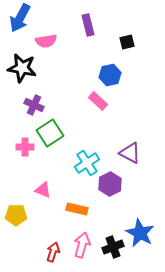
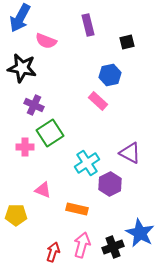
pink semicircle: rotated 30 degrees clockwise
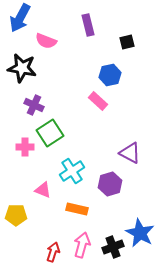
cyan cross: moved 15 px left, 8 px down
purple hexagon: rotated 10 degrees clockwise
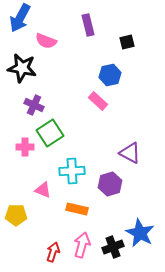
cyan cross: rotated 30 degrees clockwise
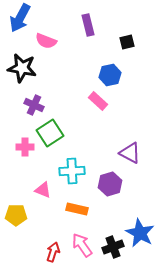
pink arrow: rotated 50 degrees counterclockwise
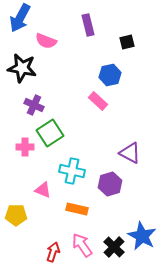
cyan cross: rotated 15 degrees clockwise
blue star: moved 2 px right, 3 px down
black cross: moved 1 px right; rotated 25 degrees counterclockwise
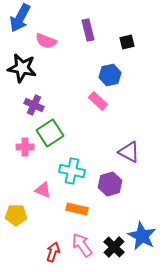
purple rectangle: moved 5 px down
purple triangle: moved 1 px left, 1 px up
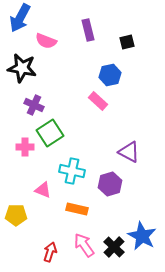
pink arrow: moved 2 px right
red arrow: moved 3 px left
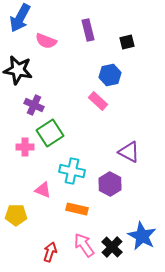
black star: moved 4 px left, 2 px down
purple hexagon: rotated 15 degrees counterclockwise
black cross: moved 2 px left
